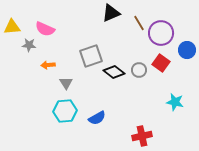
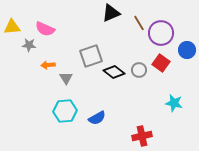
gray triangle: moved 5 px up
cyan star: moved 1 px left, 1 px down
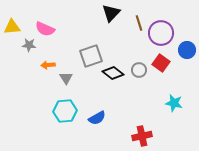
black triangle: rotated 24 degrees counterclockwise
brown line: rotated 14 degrees clockwise
black diamond: moved 1 px left, 1 px down
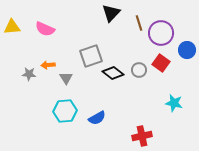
gray star: moved 29 px down
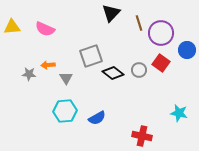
cyan star: moved 5 px right, 10 px down
red cross: rotated 24 degrees clockwise
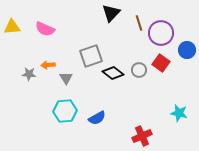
red cross: rotated 36 degrees counterclockwise
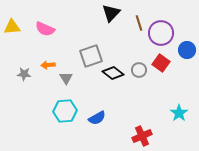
gray star: moved 5 px left
cyan star: rotated 24 degrees clockwise
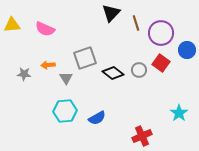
brown line: moved 3 px left
yellow triangle: moved 2 px up
gray square: moved 6 px left, 2 px down
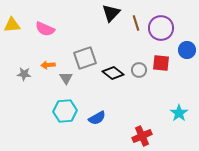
purple circle: moved 5 px up
red square: rotated 30 degrees counterclockwise
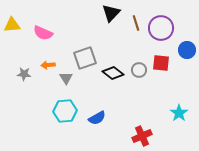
pink semicircle: moved 2 px left, 4 px down
